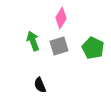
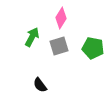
green arrow: moved 1 px left, 4 px up; rotated 48 degrees clockwise
green pentagon: rotated 15 degrees counterclockwise
black semicircle: rotated 14 degrees counterclockwise
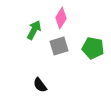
green arrow: moved 2 px right, 7 px up
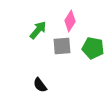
pink diamond: moved 9 px right, 3 px down
green arrow: moved 4 px right; rotated 12 degrees clockwise
gray square: moved 3 px right; rotated 12 degrees clockwise
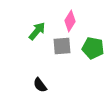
green arrow: moved 1 px left, 1 px down
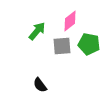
pink diamond: rotated 20 degrees clockwise
green pentagon: moved 4 px left, 4 px up
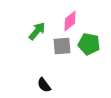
black semicircle: moved 4 px right
